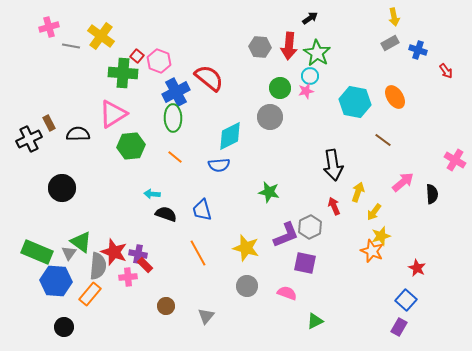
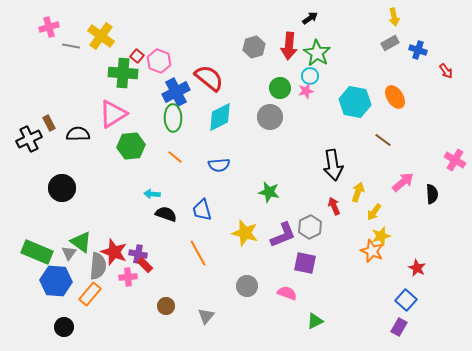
gray hexagon at (260, 47): moved 6 px left; rotated 20 degrees counterclockwise
cyan diamond at (230, 136): moved 10 px left, 19 px up
purple L-shape at (286, 235): moved 3 px left
yellow star at (246, 248): moved 1 px left, 15 px up
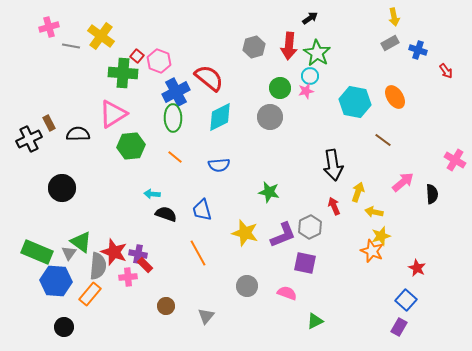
yellow arrow at (374, 212): rotated 66 degrees clockwise
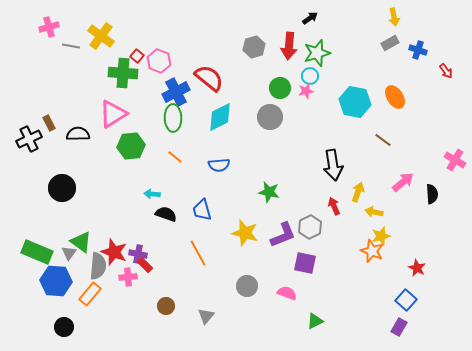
green star at (317, 53): rotated 24 degrees clockwise
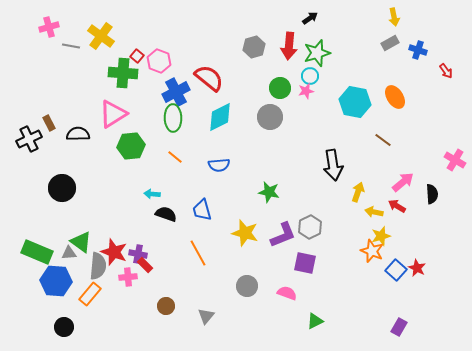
red arrow at (334, 206): moved 63 px right; rotated 36 degrees counterclockwise
gray triangle at (69, 253): rotated 49 degrees clockwise
blue square at (406, 300): moved 10 px left, 30 px up
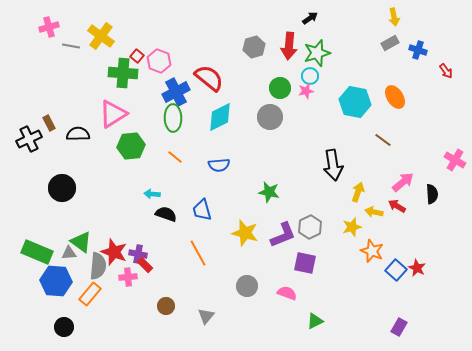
yellow star at (381, 236): moved 29 px left, 9 px up
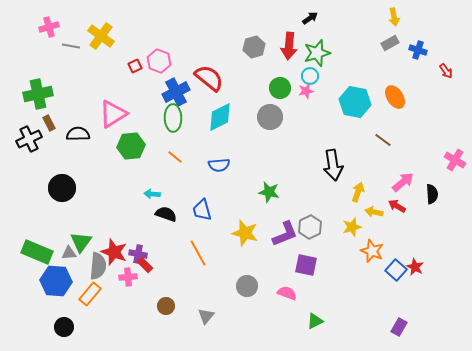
red square at (137, 56): moved 2 px left, 10 px down; rotated 24 degrees clockwise
green cross at (123, 73): moved 85 px left, 21 px down; rotated 16 degrees counterclockwise
purple L-shape at (283, 235): moved 2 px right, 1 px up
green triangle at (81, 242): rotated 30 degrees clockwise
purple square at (305, 263): moved 1 px right, 2 px down
red star at (417, 268): moved 2 px left, 1 px up
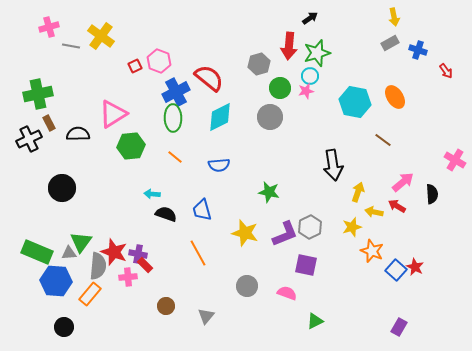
gray hexagon at (254, 47): moved 5 px right, 17 px down
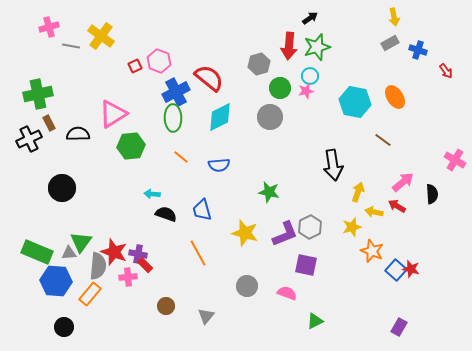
green star at (317, 53): moved 6 px up
orange line at (175, 157): moved 6 px right
red star at (415, 267): moved 4 px left, 2 px down; rotated 12 degrees counterclockwise
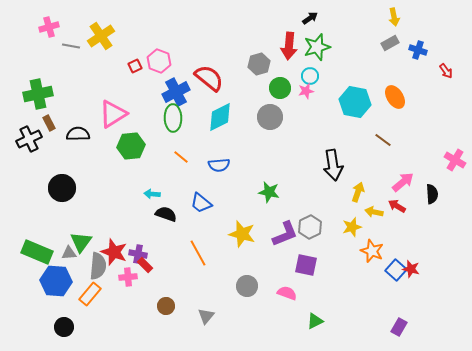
yellow cross at (101, 36): rotated 20 degrees clockwise
blue trapezoid at (202, 210): moved 1 px left, 7 px up; rotated 35 degrees counterclockwise
yellow star at (245, 233): moved 3 px left, 1 px down
